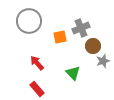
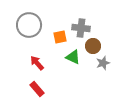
gray circle: moved 4 px down
gray cross: rotated 30 degrees clockwise
gray star: moved 2 px down
green triangle: moved 16 px up; rotated 21 degrees counterclockwise
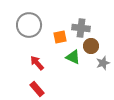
brown circle: moved 2 px left
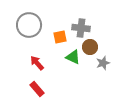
brown circle: moved 1 px left, 1 px down
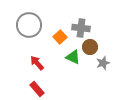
orange square: rotated 32 degrees counterclockwise
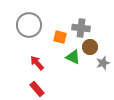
orange square: rotated 32 degrees counterclockwise
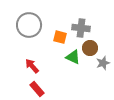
brown circle: moved 1 px down
red arrow: moved 5 px left, 3 px down
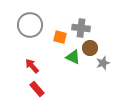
gray circle: moved 1 px right
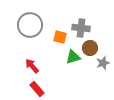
green triangle: rotated 42 degrees counterclockwise
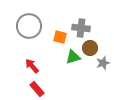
gray circle: moved 1 px left, 1 px down
